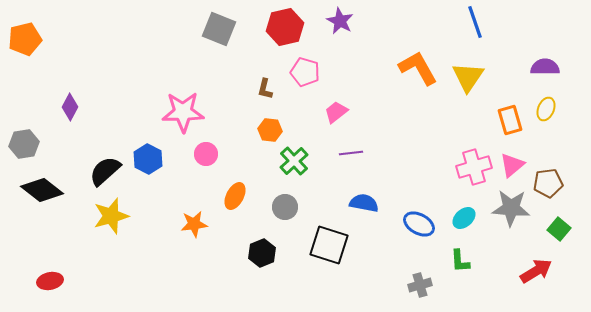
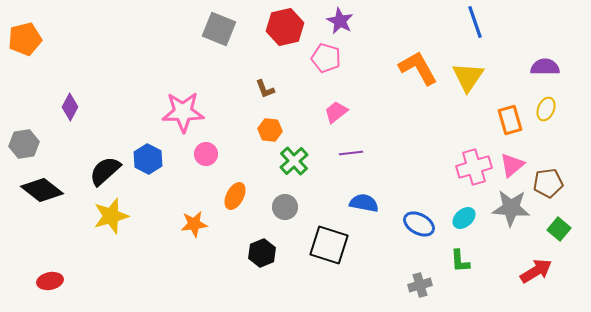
pink pentagon at (305, 72): moved 21 px right, 14 px up
brown L-shape at (265, 89): rotated 35 degrees counterclockwise
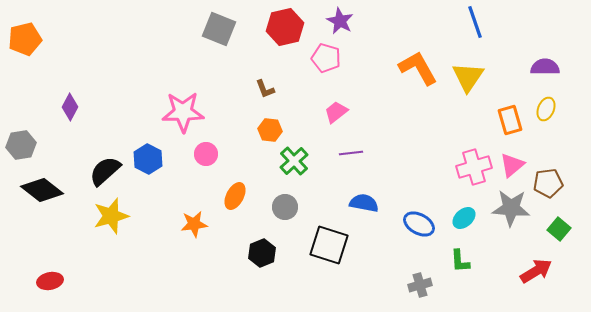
gray hexagon at (24, 144): moved 3 px left, 1 px down
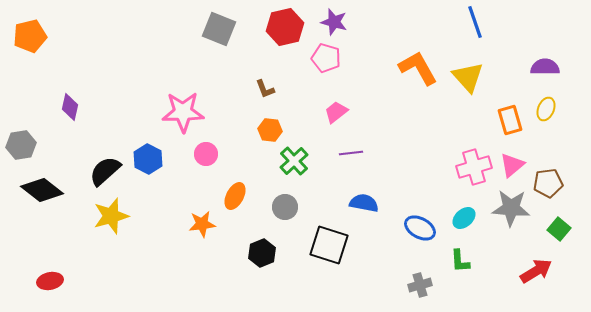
purple star at (340, 21): moved 6 px left, 1 px down; rotated 12 degrees counterclockwise
orange pentagon at (25, 39): moved 5 px right, 3 px up
yellow triangle at (468, 77): rotated 16 degrees counterclockwise
purple diamond at (70, 107): rotated 16 degrees counterclockwise
orange star at (194, 224): moved 8 px right
blue ellipse at (419, 224): moved 1 px right, 4 px down
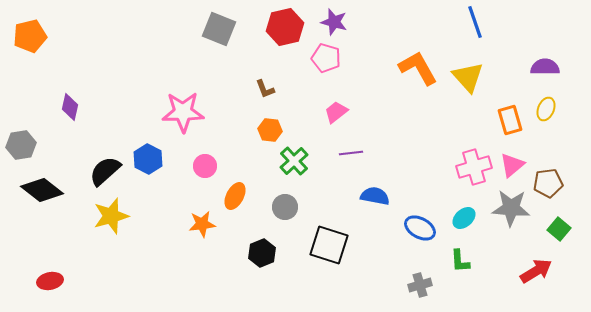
pink circle at (206, 154): moved 1 px left, 12 px down
blue semicircle at (364, 203): moved 11 px right, 7 px up
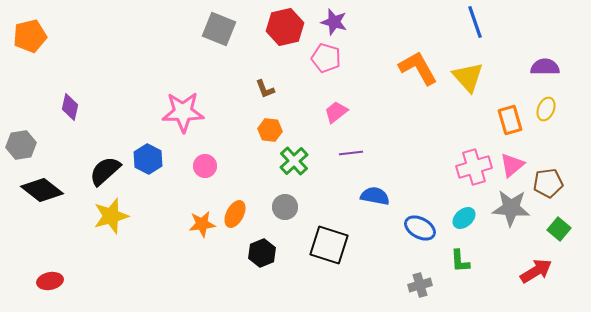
orange ellipse at (235, 196): moved 18 px down
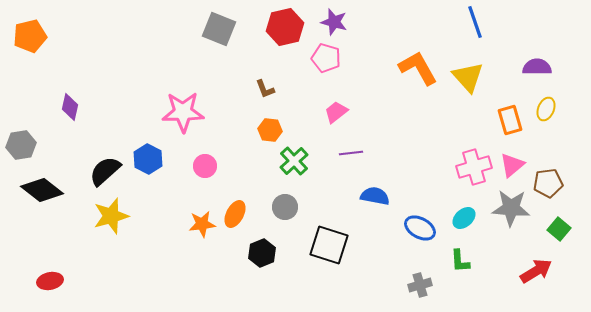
purple semicircle at (545, 67): moved 8 px left
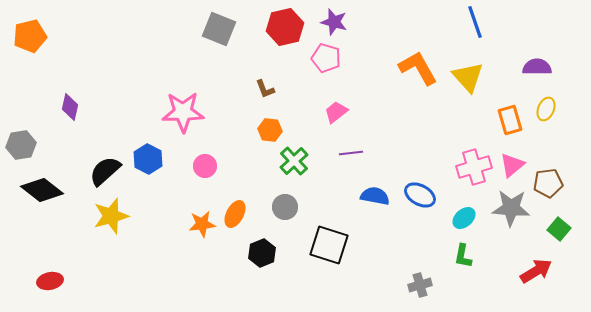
blue ellipse at (420, 228): moved 33 px up
green L-shape at (460, 261): moved 3 px right, 5 px up; rotated 15 degrees clockwise
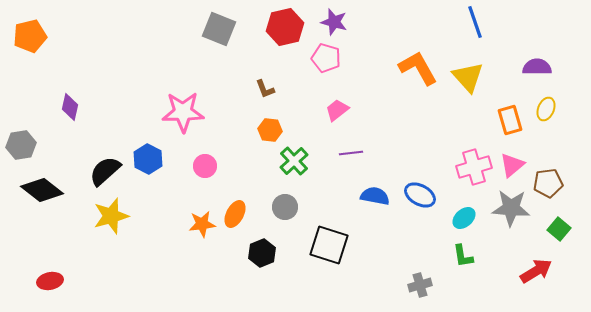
pink trapezoid at (336, 112): moved 1 px right, 2 px up
green L-shape at (463, 256): rotated 20 degrees counterclockwise
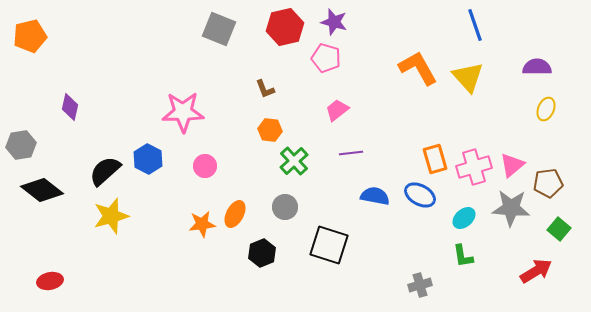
blue line at (475, 22): moved 3 px down
orange rectangle at (510, 120): moved 75 px left, 39 px down
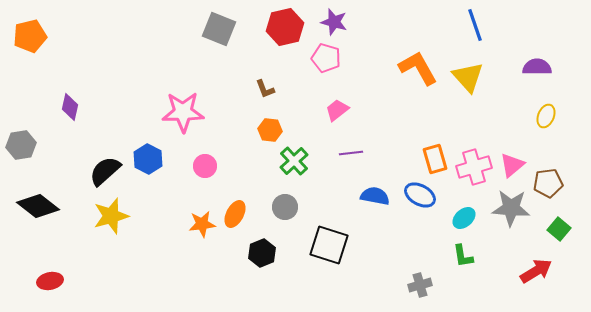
yellow ellipse at (546, 109): moved 7 px down
black diamond at (42, 190): moved 4 px left, 16 px down
